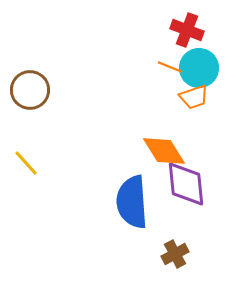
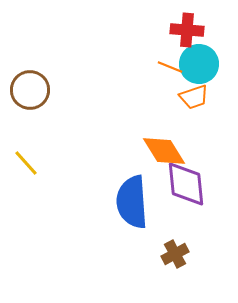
red cross: rotated 16 degrees counterclockwise
cyan circle: moved 4 px up
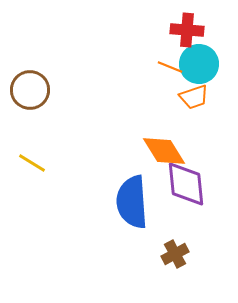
yellow line: moved 6 px right; rotated 16 degrees counterclockwise
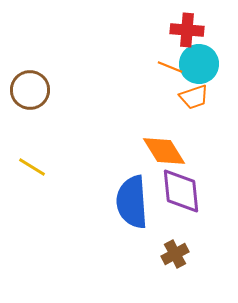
yellow line: moved 4 px down
purple diamond: moved 5 px left, 7 px down
